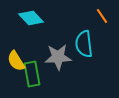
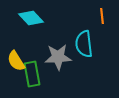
orange line: rotated 28 degrees clockwise
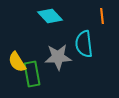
cyan diamond: moved 19 px right, 2 px up
yellow semicircle: moved 1 px right, 1 px down
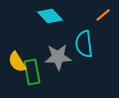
orange line: moved 1 px right, 1 px up; rotated 56 degrees clockwise
green rectangle: moved 2 px up
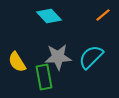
cyan diamond: moved 1 px left
cyan semicircle: moved 7 px right, 13 px down; rotated 52 degrees clockwise
green rectangle: moved 12 px right, 5 px down
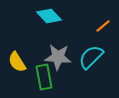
orange line: moved 11 px down
gray star: rotated 8 degrees clockwise
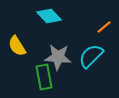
orange line: moved 1 px right, 1 px down
cyan semicircle: moved 1 px up
yellow semicircle: moved 16 px up
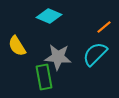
cyan diamond: rotated 25 degrees counterclockwise
cyan semicircle: moved 4 px right, 2 px up
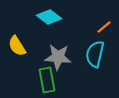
cyan diamond: moved 1 px down; rotated 15 degrees clockwise
cyan semicircle: rotated 32 degrees counterclockwise
green rectangle: moved 3 px right, 3 px down
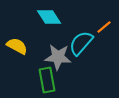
cyan diamond: rotated 20 degrees clockwise
yellow semicircle: rotated 150 degrees clockwise
cyan semicircle: moved 14 px left, 11 px up; rotated 28 degrees clockwise
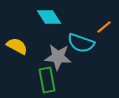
cyan semicircle: rotated 112 degrees counterclockwise
